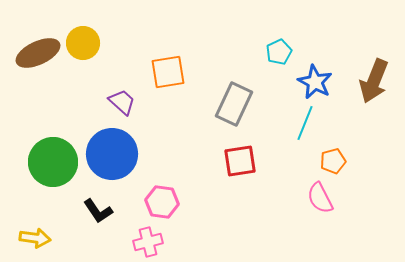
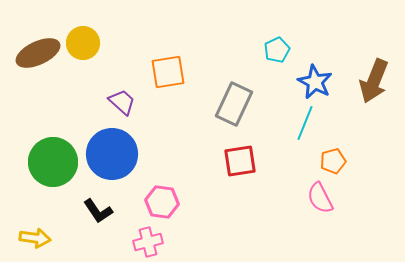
cyan pentagon: moved 2 px left, 2 px up
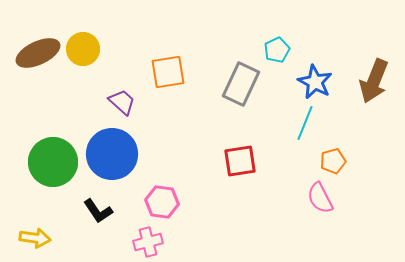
yellow circle: moved 6 px down
gray rectangle: moved 7 px right, 20 px up
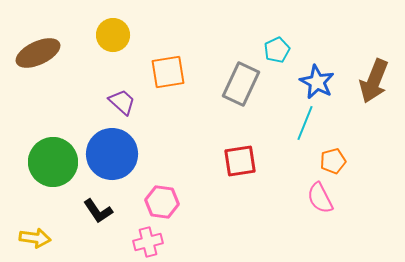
yellow circle: moved 30 px right, 14 px up
blue star: moved 2 px right
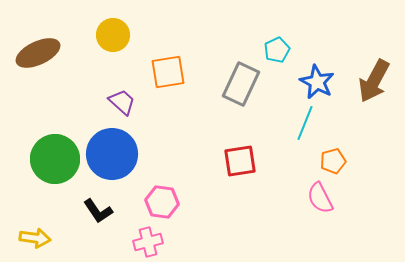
brown arrow: rotated 6 degrees clockwise
green circle: moved 2 px right, 3 px up
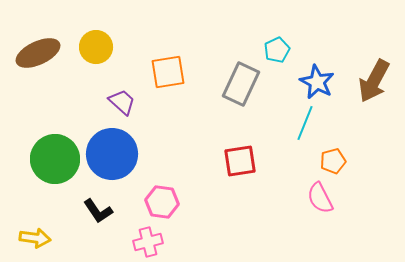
yellow circle: moved 17 px left, 12 px down
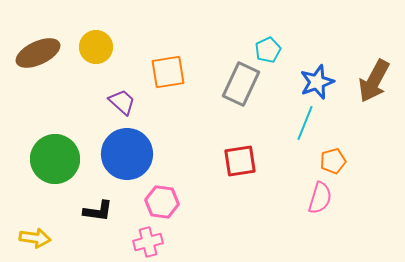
cyan pentagon: moved 9 px left
blue star: rotated 24 degrees clockwise
blue circle: moved 15 px right
pink semicircle: rotated 136 degrees counterclockwise
black L-shape: rotated 48 degrees counterclockwise
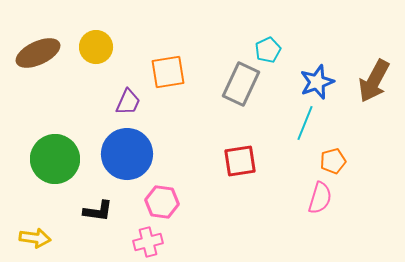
purple trapezoid: moved 6 px right; rotated 72 degrees clockwise
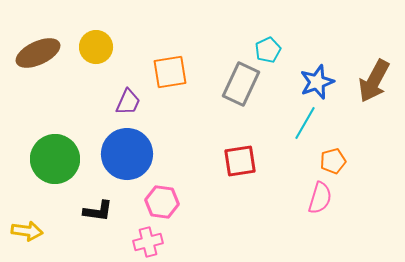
orange square: moved 2 px right
cyan line: rotated 8 degrees clockwise
yellow arrow: moved 8 px left, 7 px up
